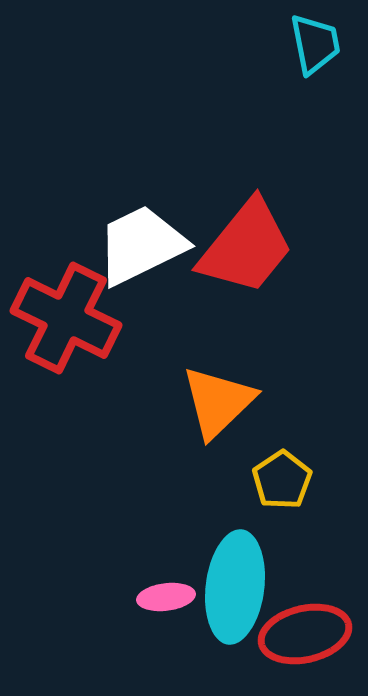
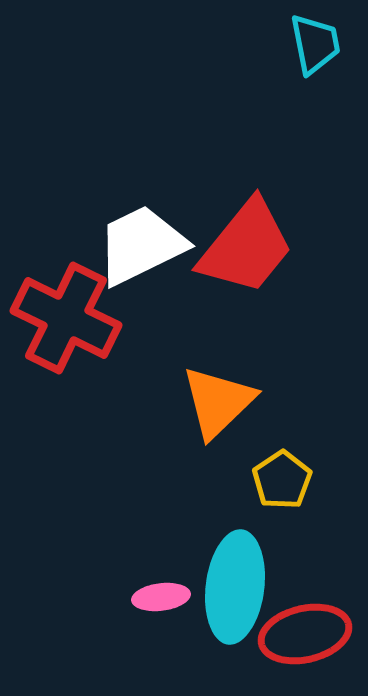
pink ellipse: moved 5 px left
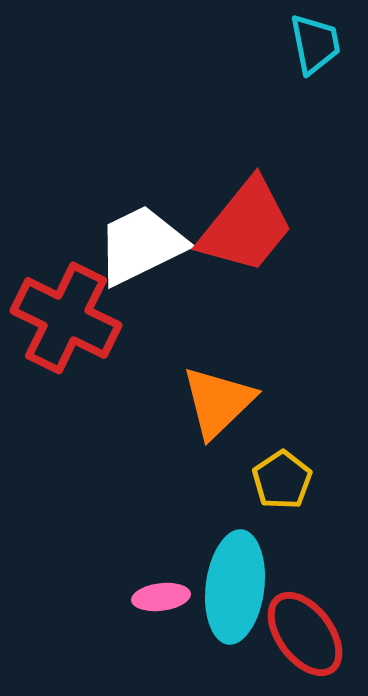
red trapezoid: moved 21 px up
red ellipse: rotated 66 degrees clockwise
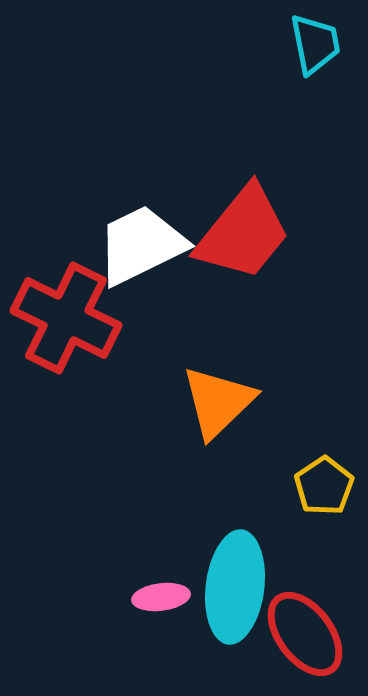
red trapezoid: moved 3 px left, 7 px down
yellow pentagon: moved 42 px right, 6 px down
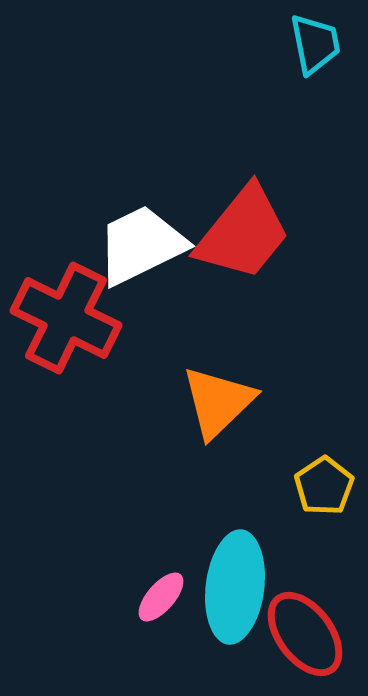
pink ellipse: rotated 42 degrees counterclockwise
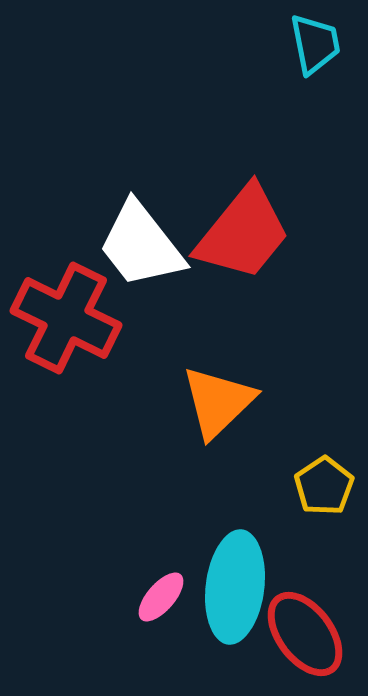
white trapezoid: rotated 102 degrees counterclockwise
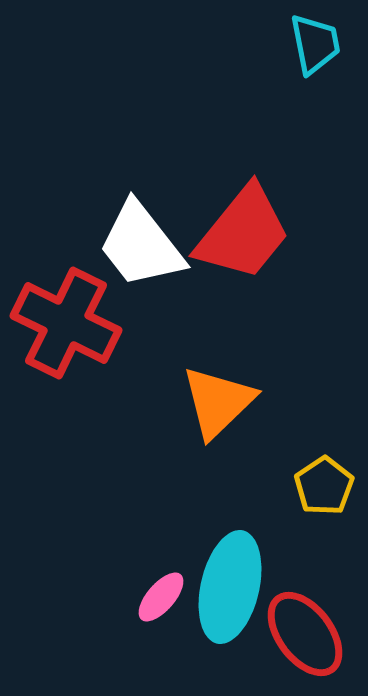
red cross: moved 5 px down
cyan ellipse: moved 5 px left; rotated 6 degrees clockwise
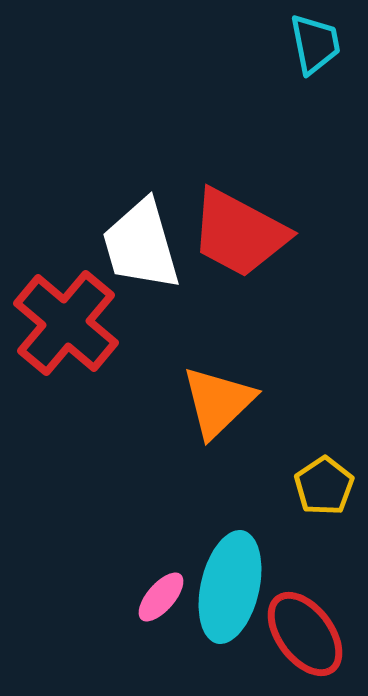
red trapezoid: moved 4 px left; rotated 79 degrees clockwise
white trapezoid: rotated 22 degrees clockwise
red cross: rotated 14 degrees clockwise
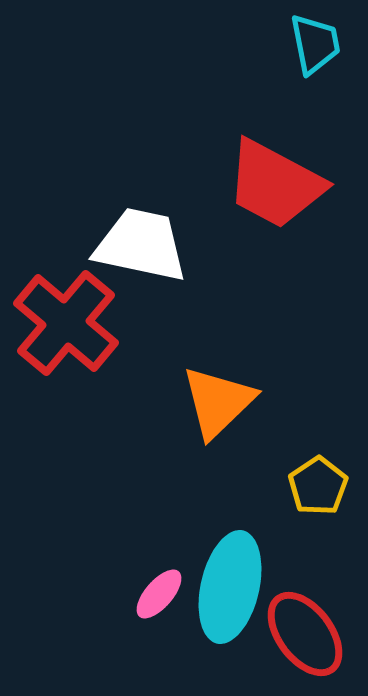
red trapezoid: moved 36 px right, 49 px up
white trapezoid: rotated 118 degrees clockwise
yellow pentagon: moved 6 px left
pink ellipse: moved 2 px left, 3 px up
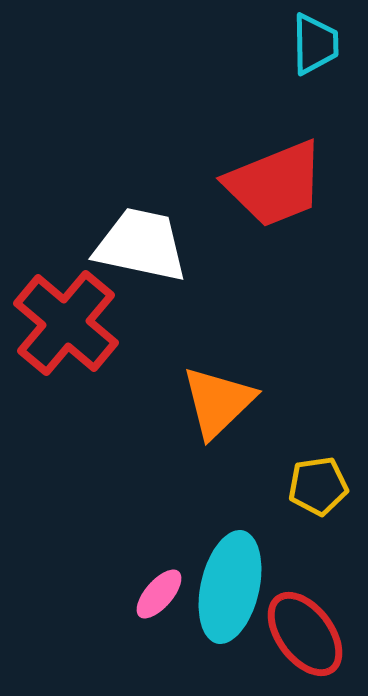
cyan trapezoid: rotated 10 degrees clockwise
red trapezoid: rotated 50 degrees counterclockwise
yellow pentagon: rotated 26 degrees clockwise
